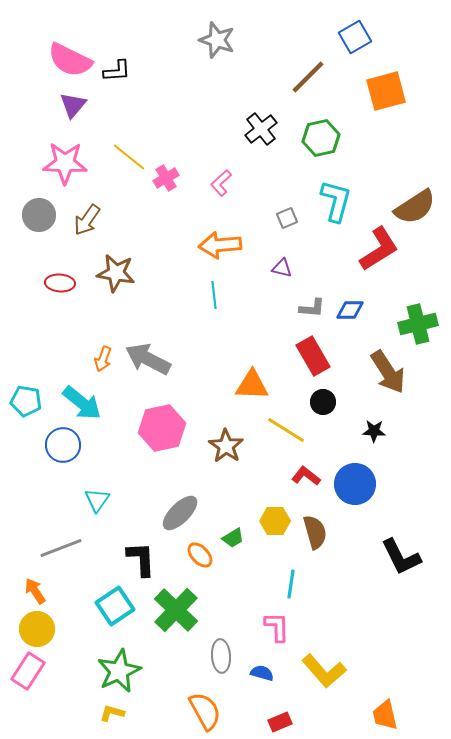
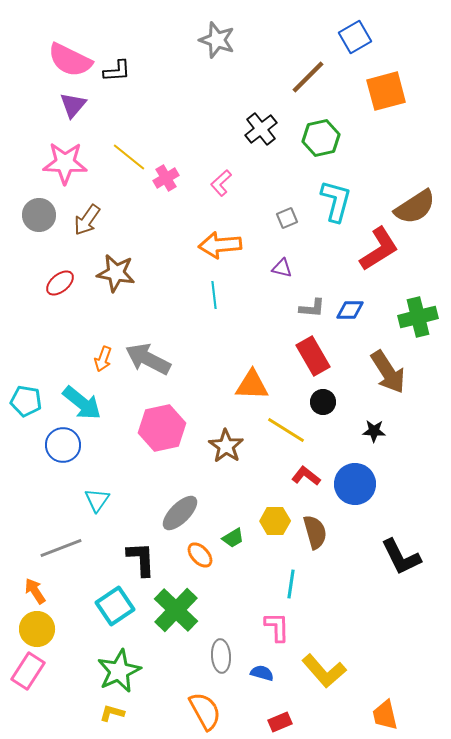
red ellipse at (60, 283): rotated 44 degrees counterclockwise
green cross at (418, 324): moved 7 px up
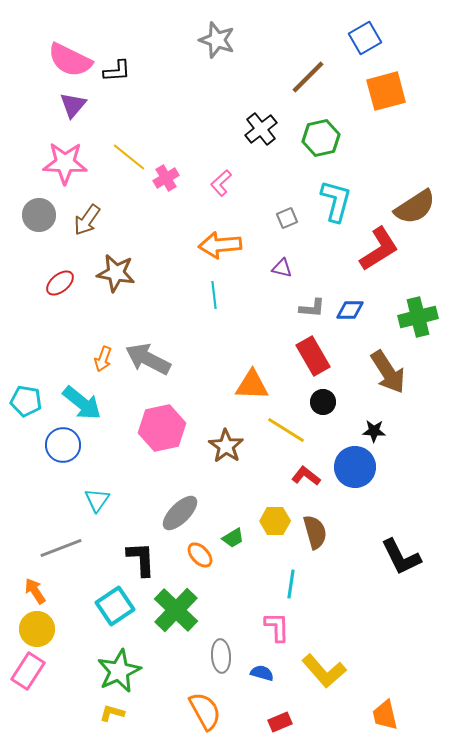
blue square at (355, 37): moved 10 px right, 1 px down
blue circle at (355, 484): moved 17 px up
